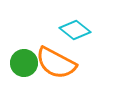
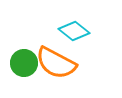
cyan diamond: moved 1 px left, 1 px down
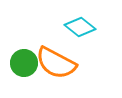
cyan diamond: moved 6 px right, 4 px up
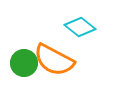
orange semicircle: moved 2 px left, 3 px up
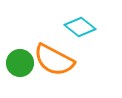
green circle: moved 4 px left
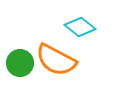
orange semicircle: moved 2 px right
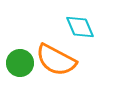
cyan diamond: rotated 28 degrees clockwise
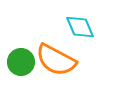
green circle: moved 1 px right, 1 px up
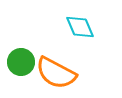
orange semicircle: moved 13 px down
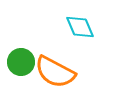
orange semicircle: moved 1 px left, 1 px up
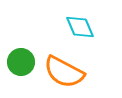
orange semicircle: moved 9 px right
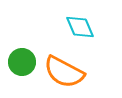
green circle: moved 1 px right
